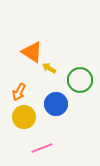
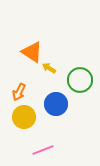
pink line: moved 1 px right, 2 px down
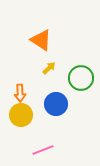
orange triangle: moved 9 px right, 12 px up
yellow arrow: rotated 104 degrees clockwise
green circle: moved 1 px right, 2 px up
orange arrow: moved 1 px right, 1 px down; rotated 30 degrees counterclockwise
yellow circle: moved 3 px left, 2 px up
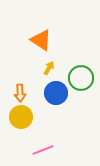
yellow arrow: rotated 16 degrees counterclockwise
blue circle: moved 11 px up
yellow circle: moved 2 px down
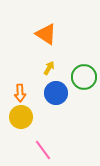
orange triangle: moved 5 px right, 6 px up
green circle: moved 3 px right, 1 px up
pink line: rotated 75 degrees clockwise
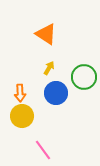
yellow circle: moved 1 px right, 1 px up
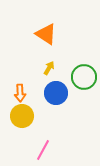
pink line: rotated 65 degrees clockwise
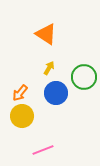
orange arrow: rotated 42 degrees clockwise
pink line: rotated 40 degrees clockwise
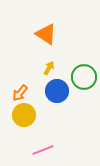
blue circle: moved 1 px right, 2 px up
yellow circle: moved 2 px right, 1 px up
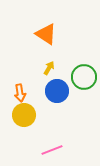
orange arrow: rotated 48 degrees counterclockwise
pink line: moved 9 px right
